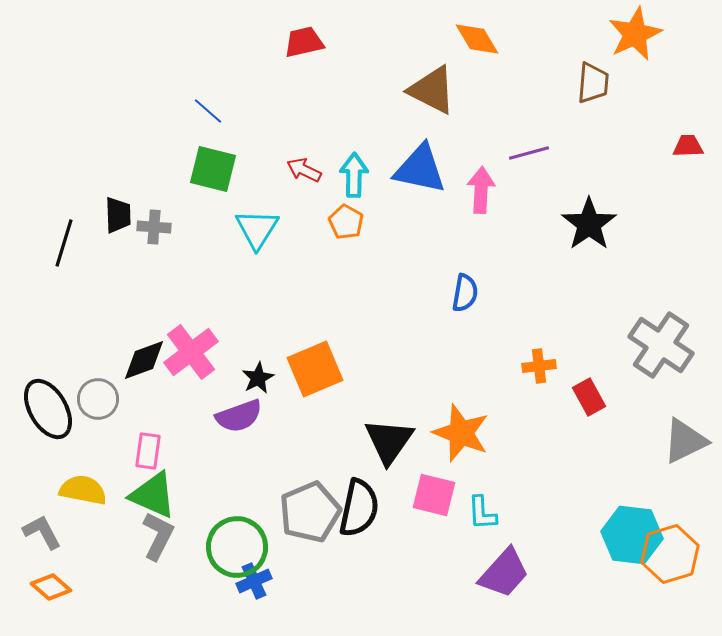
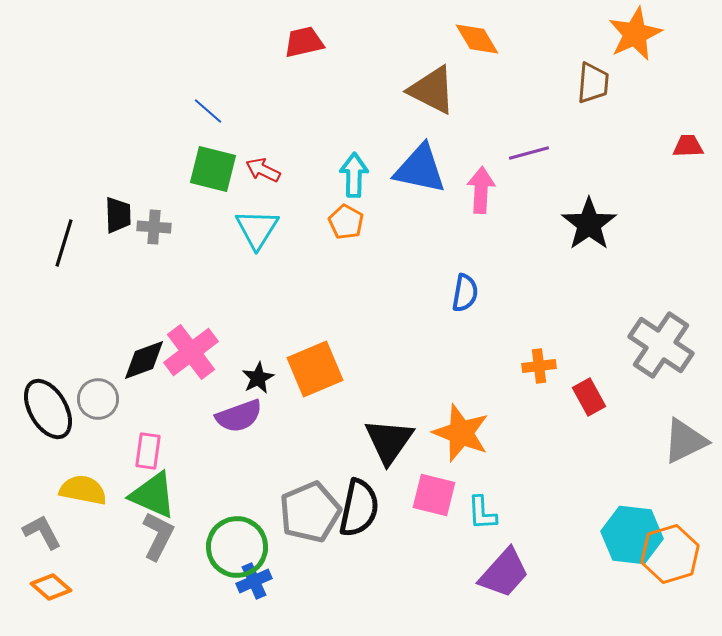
red arrow at (304, 170): moved 41 px left
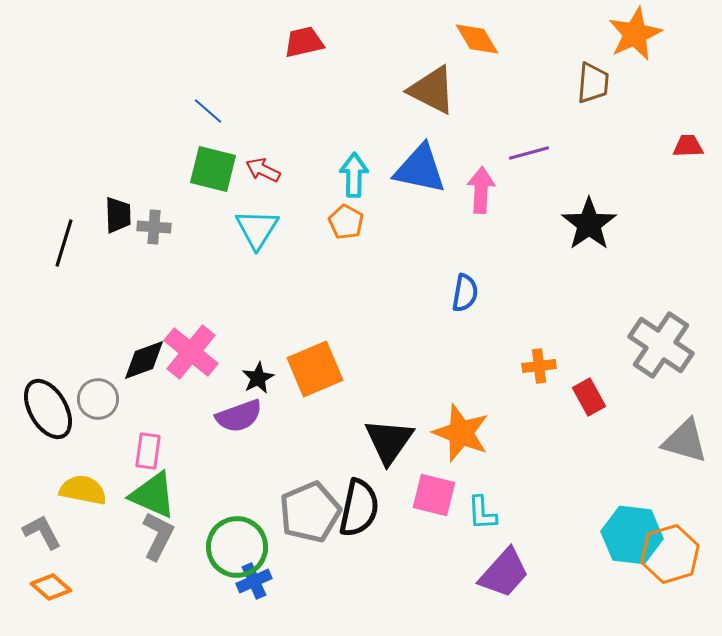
pink cross at (191, 352): rotated 14 degrees counterclockwise
gray triangle at (685, 441): rotated 42 degrees clockwise
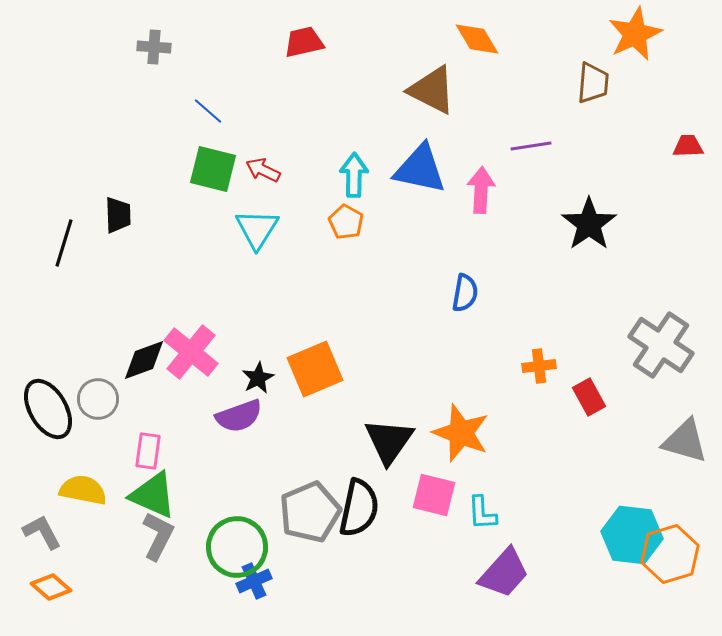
purple line at (529, 153): moved 2 px right, 7 px up; rotated 6 degrees clockwise
gray cross at (154, 227): moved 180 px up
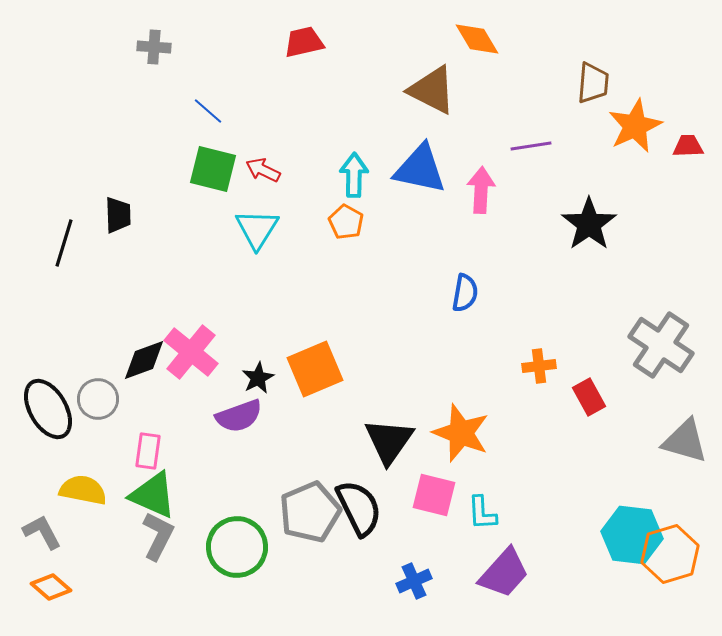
orange star at (635, 34): moved 92 px down
black semicircle at (359, 508): rotated 38 degrees counterclockwise
blue cross at (254, 581): moved 160 px right
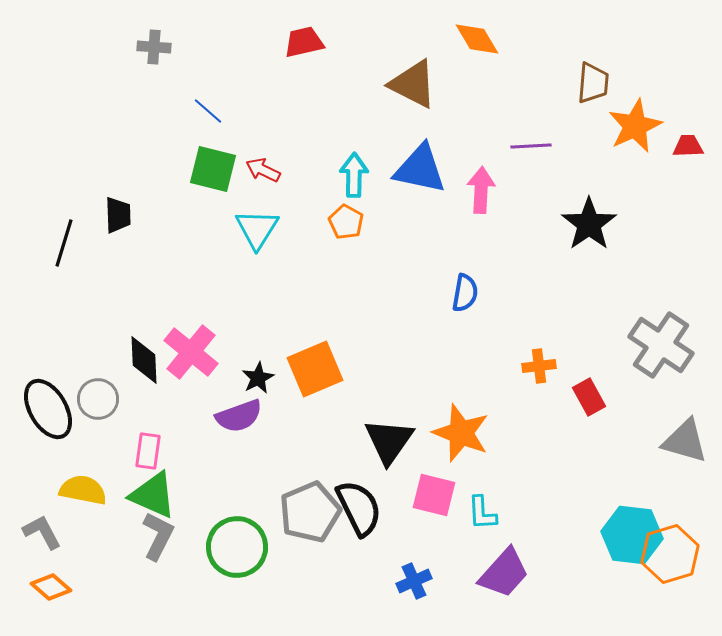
brown triangle at (432, 90): moved 19 px left, 6 px up
purple line at (531, 146): rotated 6 degrees clockwise
black diamond at (144, 360): rotated 72 degrees counterclockwise
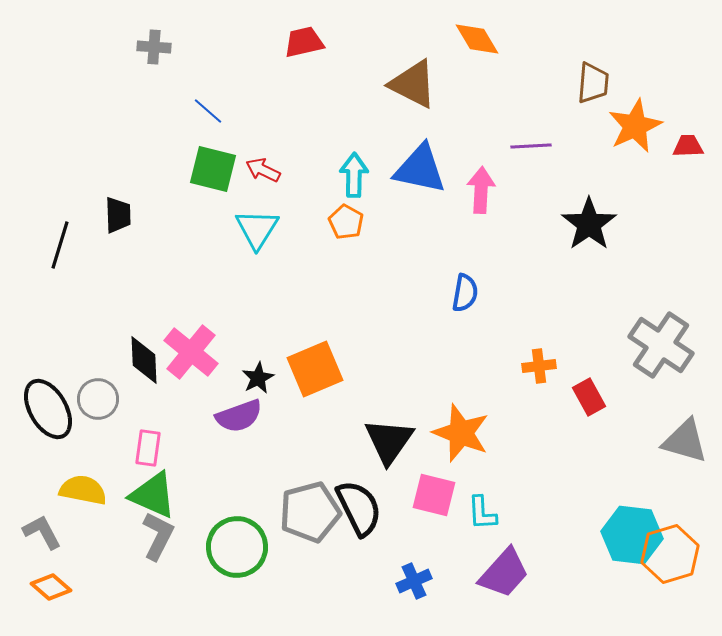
black line at (64, 243): moved 4 px left, 2 px down
pink rectangle at (148, 451): moved 3 px up
gray pentagon at (310, 512): rotated 8 degrees clockwise
